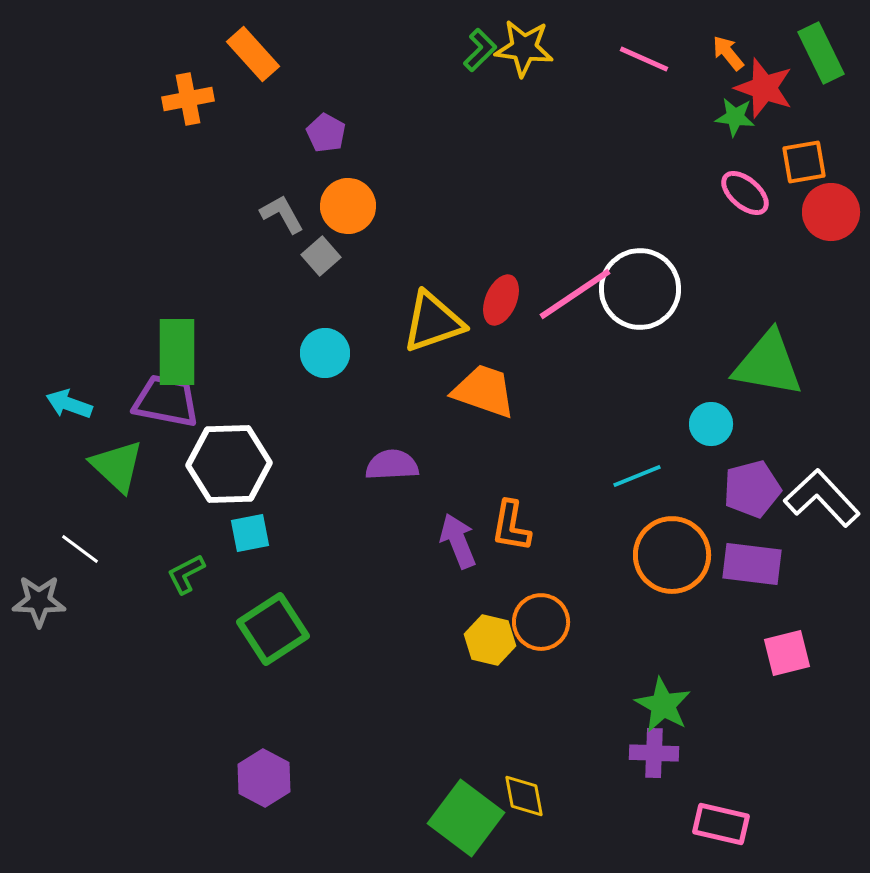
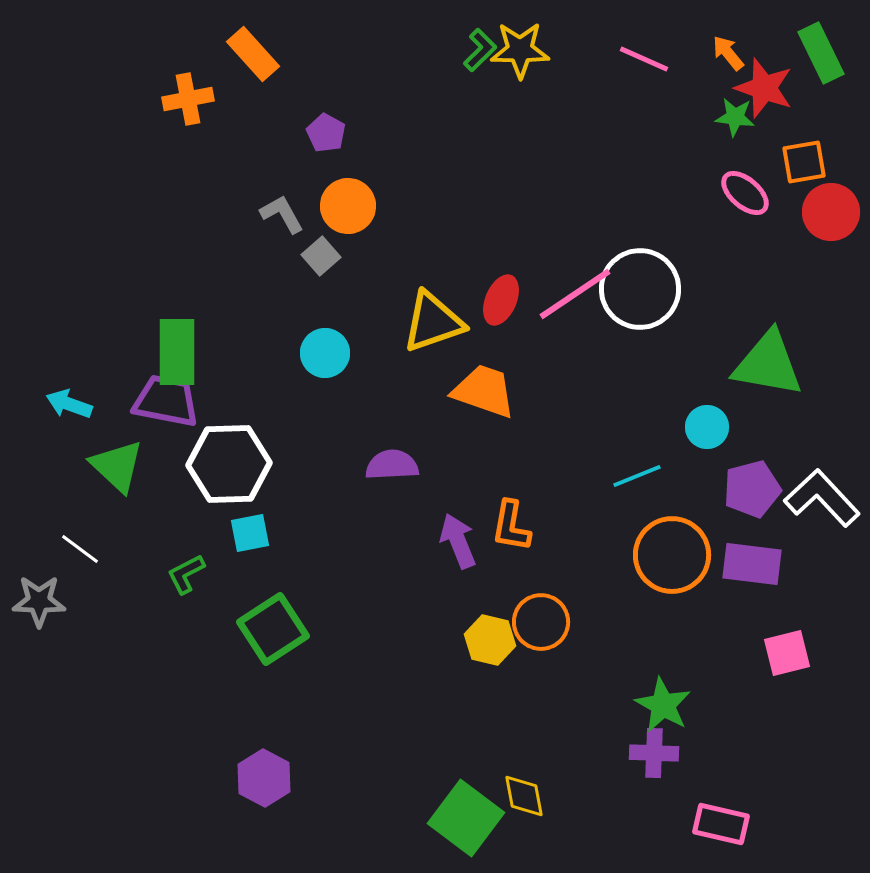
yellow star at (524, 48): moved 4 px left, 2 px down; rotated 6 degrees counterclockwise
cyan circle at (711, 424): moved 4 px left, 3 px down
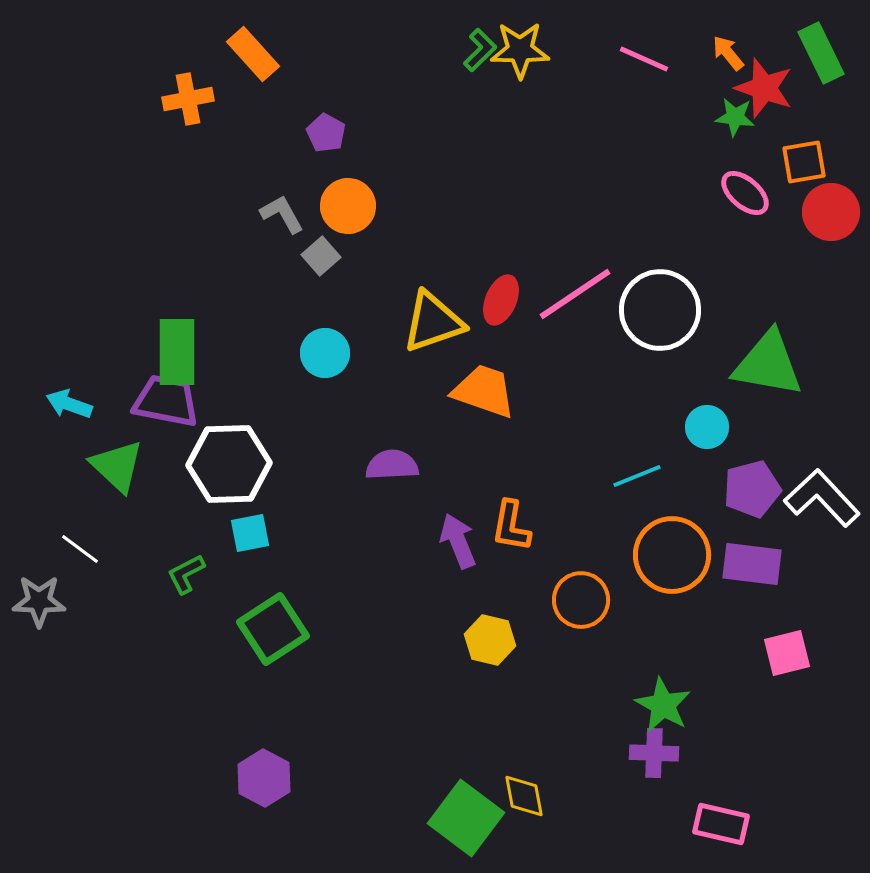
white circle at (640, 289): moved 20 px right, 21 px down
orange circle at (541, 622): moved 40 px right, 22 px up
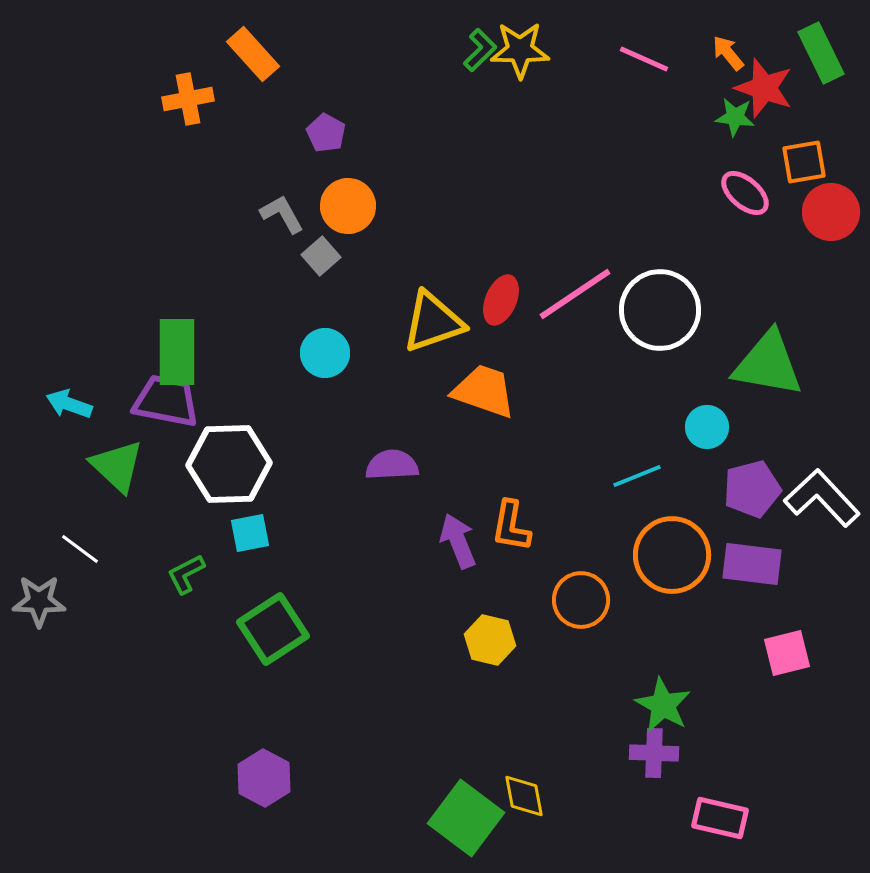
pink rectangle at (721, 824): moved 1 px left, 6 px up
